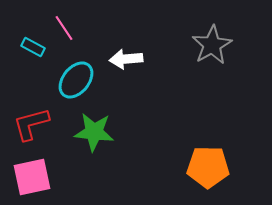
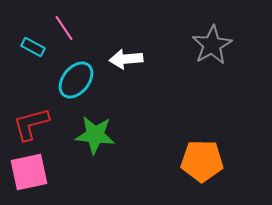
green star: moved 1 px right, 3 px down
orange pentagon: moved 6 px left, 6 px up
pink square: moved 3 px left, 5 px up
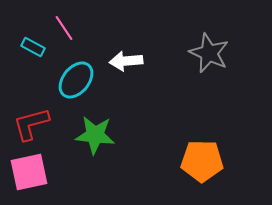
gray star: moved 3 px left, 8 px down; rotated 18 degrees counterclockwise
white arrow: moved 2 px down
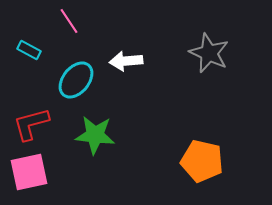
pink line: moved 5 px right, 7 px up
cyan rectangle: moved 4 px left, 3 px down
orange pentagon: rotated 12 degrees clockwise
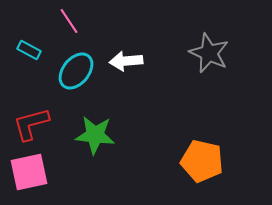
cyan ellipse: moved 9 px up
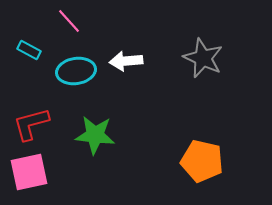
pink line: rotated 8 degrees counterclockwise
gray star: moved 6 px left, 5 px down
cyan ellipse: rotated 42 degrees clockwise
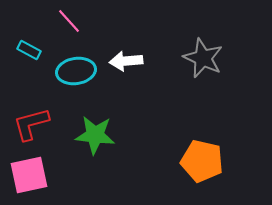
pink square: moved 3 px down
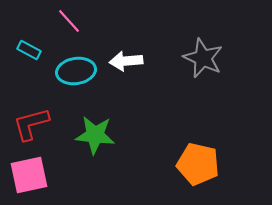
orange pentagon: moved 4 px left, 3 px down
